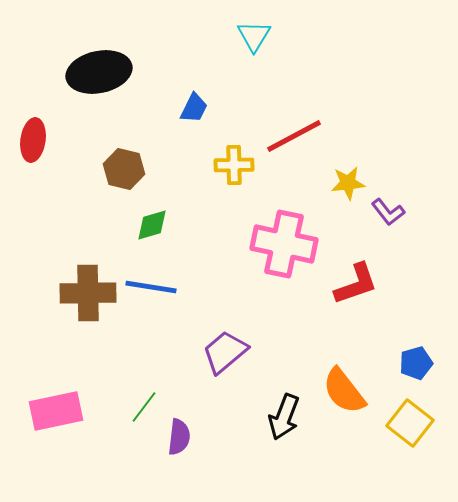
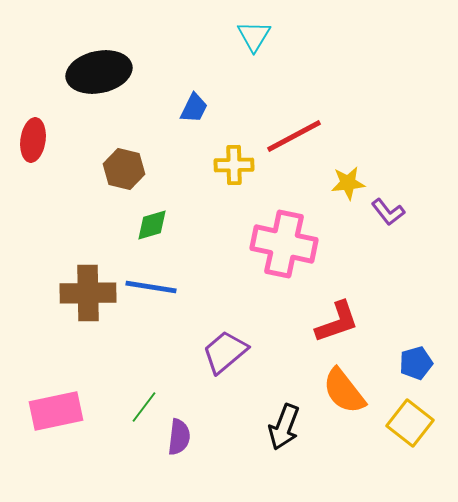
red L-shape: moved 19 px left, 38 px down
black arrow: moved 10 px down
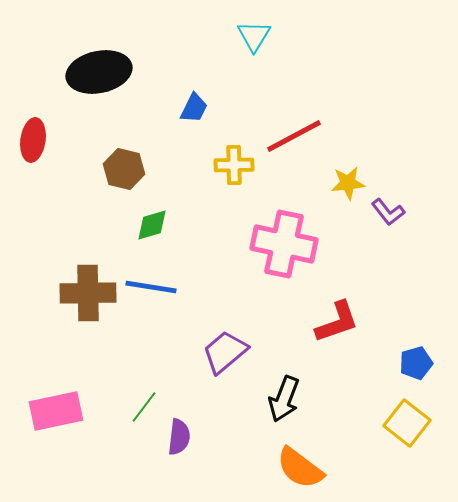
orange semicircle: moved 44 px left, 77 px down; rotated 15 degrees counterclockwise
yellow square: moved 3 px left
black arrow: moved 28 px up
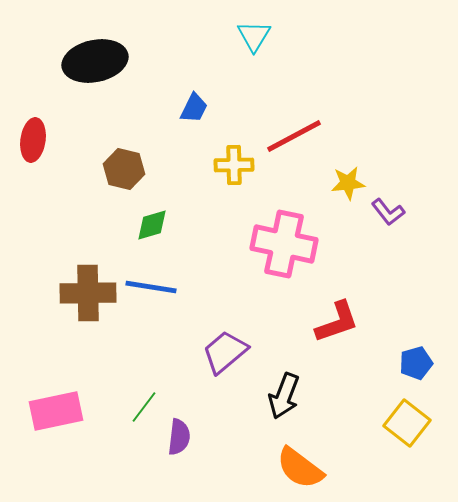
black ellipse: moved 4 px left, 11 px up
black arrow: moved 3 px up
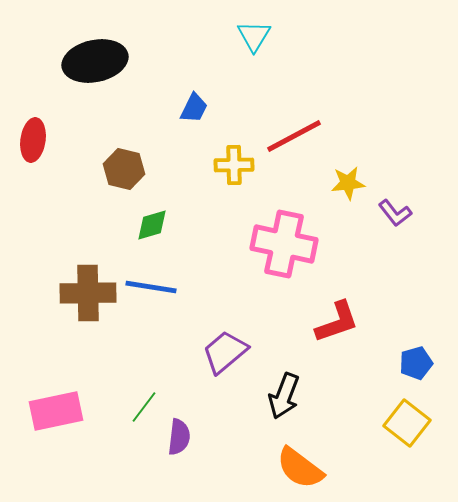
purple L-shape: moved 7 px right, 1 px down
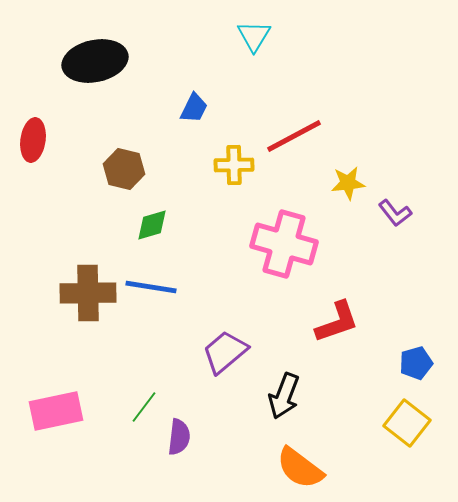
pink cross: rotated 4 degrees clockwise
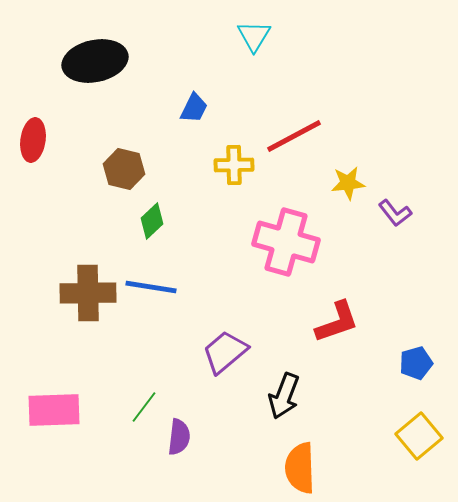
green diamond: moved 4 px up; rotated 27 degrees counterclockwise
pink cross: moved 2 px right, 2 px up
pink rectangle: moved 2 px left, 1 px up; rotated 10 degrees clockwise
yellow square: moved 12 px right, 13 px down; rotated 12 degrees clockwise
orange semicircle: rotated 51 degrees clockwise
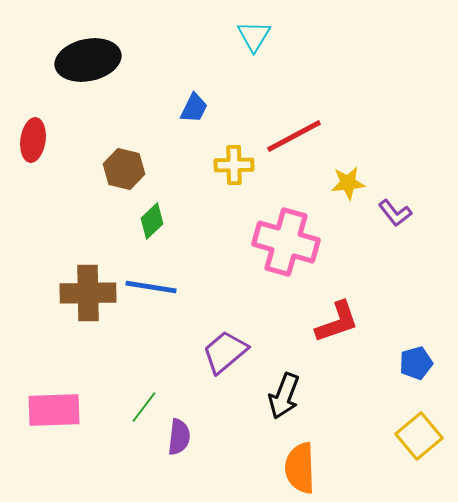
black ellipse: moved 7 px left, 1 px up
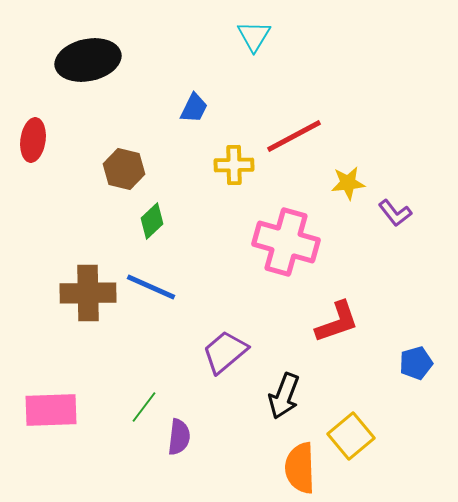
blue line: rotated 15 degrees clockwise
pink rectangle: moved 3 px left
yellow square: moved 68 px left
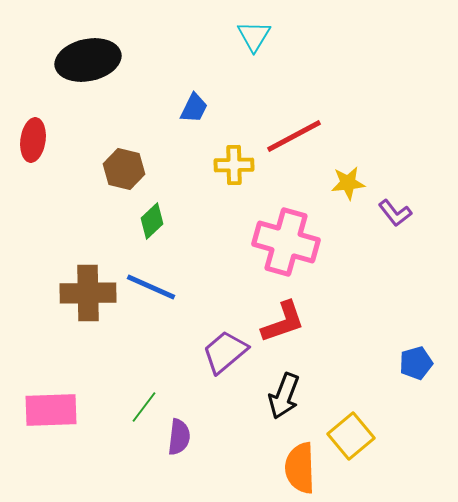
red L-shape: moved 54 px left
